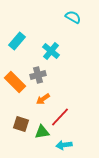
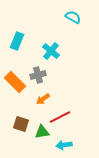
cyan rectangle: rotated 18 degrees counterclockwise
red line: rotated 20 degrees clockwise
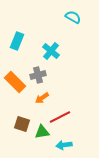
orange arrow: moved 1 px left, 1 px up
brown square: moved 1 px right
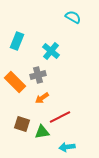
cyan arrow: moved 3 px right, 2 px down
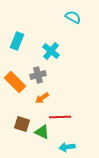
red line: rotated 25 degrees clockwise
green triangle: rotated 35 degrees clockwise
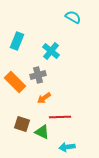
orange arrow: moved 2 px right
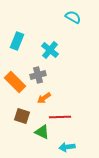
cyan cross: moved 1 px left, 1 px up
brown square: moved 8 px up
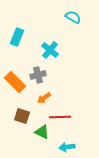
cyan rectangle: moved 4 px up
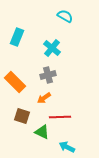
cyan semicircle: moved 8 px left, 1 px up
cyan cross: moved 2 px right, 2 px up
gray cross: moved 10 px right
cyan arrow: rotated 35 degrees clockwise
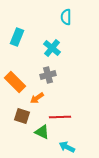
cyan semicircle: moved 1 px right, 1 px down; rotated 119 degrees counterclockwise
orange arrow: moved 7 px left
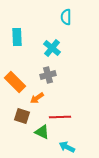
cyan rectangle: rotated 24 degrees counterclockwise
